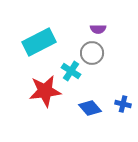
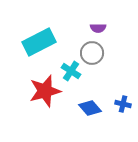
purple semicircle: moved 1 px up
red star: rotated 8 degrees counterclockwise
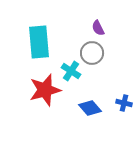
purple semicircle: rotated 63 degrees clockwise
cyan rectangle: rotated 68 degrees counterclockwise
red star: moved 1 px up
blue cross: moved 1 px right, 1 px up
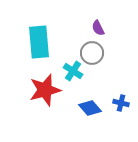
cyan cross: moved 2 px right
blue cross: moved 3 px left
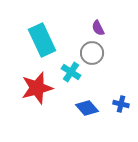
cyan rectangle: moved 3 px right, 2 px up; rotated 20 degrees counterclockwise
cyan cross: moved 2 px left, 1 px down
red star: moved 8 px left, 2 px up
blue cross: moved 1 px down
blue diamond: moved 3 px left
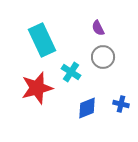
gray circle: moved 11 px right, 4 px down
blue diamond: rotated 70 degrees counterclockwise
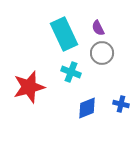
cyan rectangle: moved 22 px right, 6 px up
gray circle: moved 1 px left, 4 px up
cyan cross: rotated 12 degrees counterclockwise
red star: moved 8 px left, 1 px up
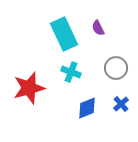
gray circle: moved 14 px right, 15 px down
red star: moved 1 px down
blue cross: rotated 35 degrees clockwise
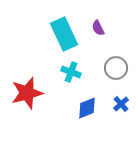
red star: moved 2 px left, 5 px down
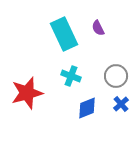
gray circle: moved 8 px down
cyan cross: moved 4 px down
